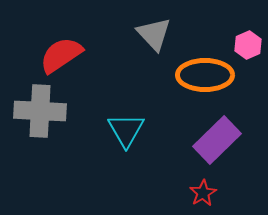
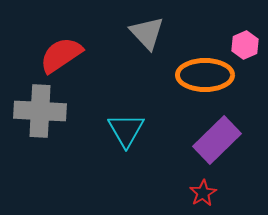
gray triangle: moved 7 px left, 1 px up
pink hexagon: moved 3 px left
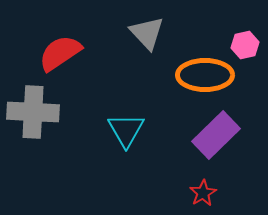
pink hexagon: rotated 12 degrees clockwise
red semicircle: moved 1 px left, 2 px up
gray cross: moved 7 px left, 1 px down
purple rectangle: moved 1 px left, 5 px up
